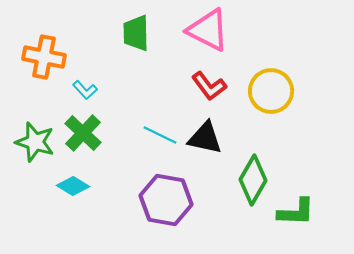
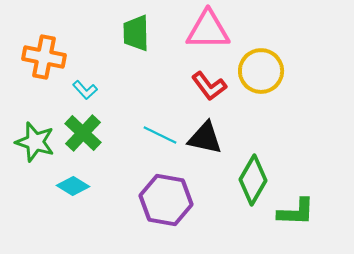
pink triangle: rotated 27 degrees counterclockwise
yellow circle: moved 10 px left, 20 px up
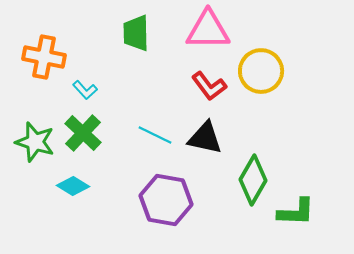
cyan line: moved 5 px left
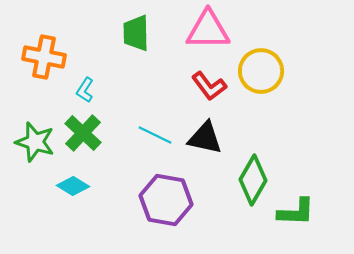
cyan L-shape: rotated 75 degrees clockwise
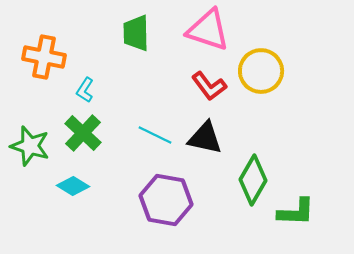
pink triangle: rotated 18 degrees clockwise
green star: moved 5 px left, 4 px down
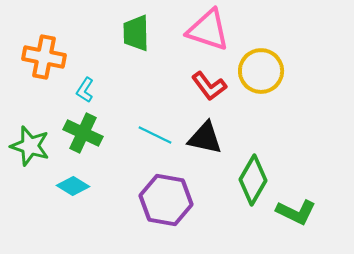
green cross: rotated 18 degrees counterclockwise
green L-shape: rotated 24 degrees clockwise
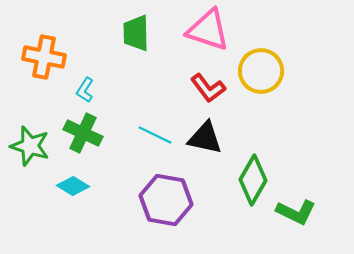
red L-shape: moved 1 px left, 2 px down
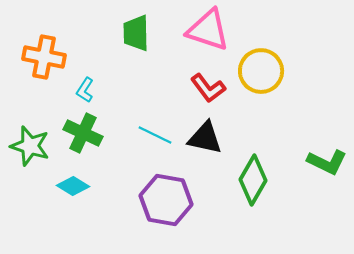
green L-shape: moved 31 px right, 50 px up
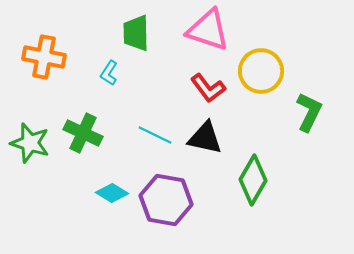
cyan L-shape: moved 24 px right, 17 px up
green star: moved 3 px up
green L-shape: moved 18 px left, 50 px up; rotated 90 degrees counterclockwise
cyan diamond: moved 39 px right, 7 px down
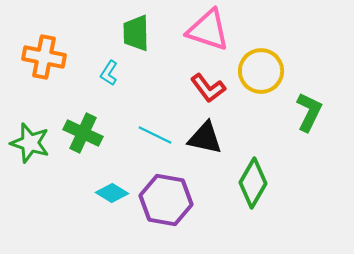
green diamond: moved 3 px down
